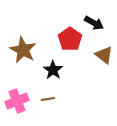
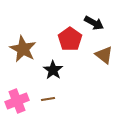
brown star: moved 1 px up
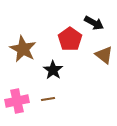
pink cross: rotated 10 degrees clockwise
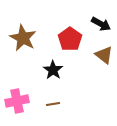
black arrow: moved 7 px right, 1 px down
brown star: moved 11 px up
brown line: moved 5 px right, 5 px down
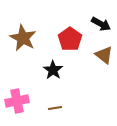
brown line: moved 2 px right, 4 px down
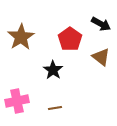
brown star: moved 2 px left, 1 px up; rotated 12 degrees clockwise
brown triangle: moved 3 px left, 2 px down
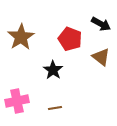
red pentagon: rotated 15 degrees counterclockwise
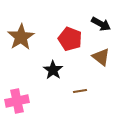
brown line: moved 25 px right, 17 px up
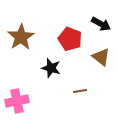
black star: moved 2 px left, 2 px up; rotated 18 degrees counterclockwise
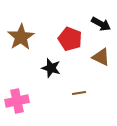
brown triangle: rotated 12 degrees counterclockwise
brown line: moved 1 px left, 2 px down
